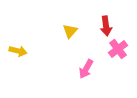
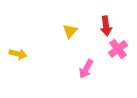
yellow arrow: moved 3 px down
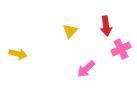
pink cross: moved 3 px right; rotated 12 degrees clockwise
pink arrow: rotated 18 degrees clockwise
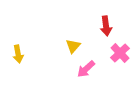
yellow triangle: moved 3 px right, 15 px down
pink cross: moved 1 px left, 4 px down; rotated 18 degrees counterclockwise
yellow arrow: rotated 66 degrees clockwise
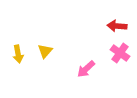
red arrow: moved 11 px right; rotated 102 degrees clockwise
yellow triangle: moved 28 px left, 5 px down
pink cross: rotated 12 degrees counterclockwise
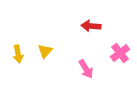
red arrow: moved 26 px left
pink cross: rotated 18 degrees clockwise
pink arrow: rotated 78 degrees counterclockwise
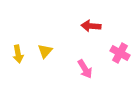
pink cross: rotated 24 degrees counterclockwise
pink arrow: moved 1 px left
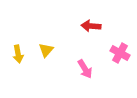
yellow triangle: moved 1 px right, 1 px up
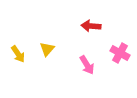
yellow triangle: moved 1 px right, 1 px up
yellow arrow: rotated 24 degrees counterclockwise
pink arrow: moved 2 px right, 4 px up
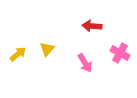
red arrow: moved 1 px right
yellow arrow: rotated 96 degrees counterclockwise
pink arrow: moved 2 px left, 2 px up
